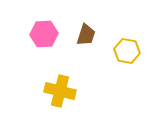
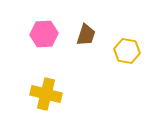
yellow cross: moved 14 px left, 3 px down
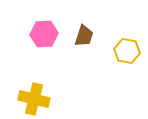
brown trapezoid: moved 2 px left, 1 px down
yellow cross: moved 12 px left, 5 px down
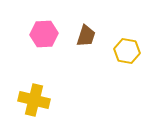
brown trapezoid: moved 2 px right
yellow cross: moved 1 px down
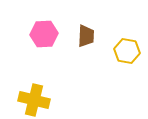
brown trapezoid: rotated 15 degrees counterclockwise
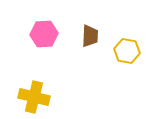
brown trapezoid: moved 4 px right
yellow cross: moved 3 px up
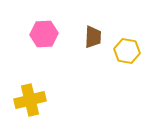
brown trapezoid: moved 3 px right, 1 px down
yellow cross: moved 4 px left, 3 px down; rotated 28 degrees counterclockwise
